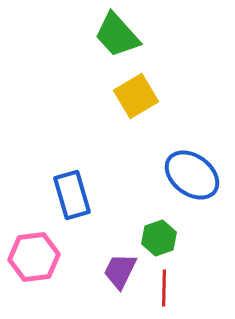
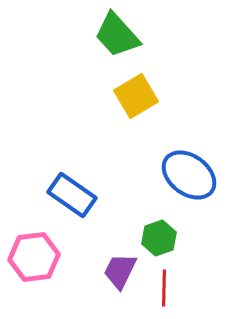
blue ellipse: moved 3 px left
blue rectangle: rotated 39 degrees counterclockwise
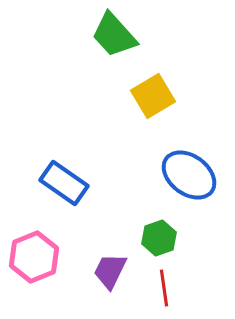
green trapezoid: moved 3 px left
yellow square: moved 17 px right
blue rectangle: moved 8 px left, 12 px up
pink hexagon: rotated 15 degrees counterclockwise
purple trapezoid: moved 10 px left
red line: rotated 9 degrees counterclockwise
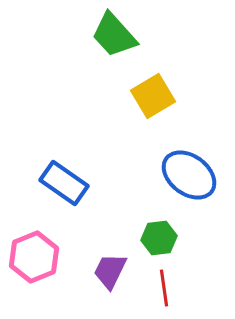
green hexagon: rotated 12 degrees clockwise
